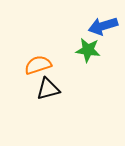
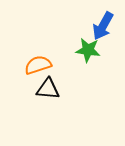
blue arrow: rotated 44 degrees counterclockwise
black triangle: rotated 20 degrees clockwise
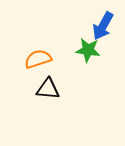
orange semicircle: moved 6 px up
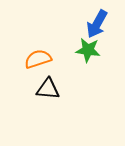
blue arrow: moved 6 px left, 2 px up
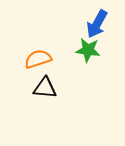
black triangle: moved 3 px left, 1 px up
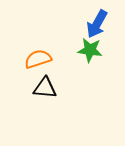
green star: moved 2 px right
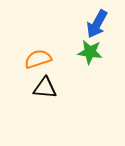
green star: moved 2 px down
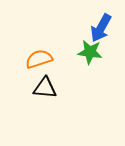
blue arrow: moved 4 px right, 4 px down
orange semicircle: moved 1 px right
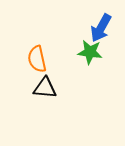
orange semicircle: moved 2 px left; rotated 84 degrees counterclockwise
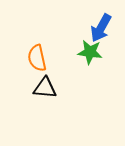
orange semicircle: moved 1 px up
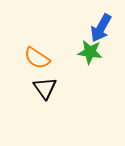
orange semicircle: rotated 44 degrees counterclockwise
black triangle: rotated 50 degrees clockwise
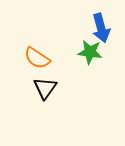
blue arrow: rotated 44 degrees counterclockwise
black triangle: rotated 10 degrees clockwise
